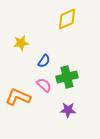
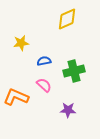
blue semicircle: rotated 136 degrees counterclockwise
green cross: moved 7 px right, 6 px up
orange L-shape: moved 2 px left
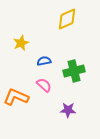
yellow star: rotated 14 degrees counterclockwise
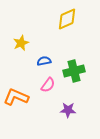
pink semicircle: moved 4 px right; rotated 84 degrees clockwise
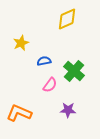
green cross: rotated 35 degrees counterclockwise
pink semicircle: moved 2 px right
orange L-shape: moved 3 px right, 16 px down
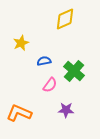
yellow diamond: moved 2 px left
purple star: moved 2 px left
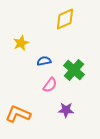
green cross: moved 1 px up
orange L-shape: moved 1 px left, 1 px down
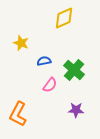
yellow diamond: moved 1 px left, 1 px up
yellow star: rotated 28 degrees counterclockwise
purple star: moved 10 px right
orange L-shape: rotated 85 degrees counterclockwise
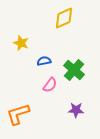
orange L-shape: rotated 45 degrees clockwise
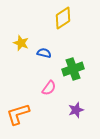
yellow diamond: moved 1 px left; rotated 10 degrees counterclockwise
blue semicircle: moved 8 px up; rotated 24 degrees clockwise
green cross: moved 1 px left, 1 px up; rotated 30 degrees clockwise
pink semicircle: moved 1 px left, 3 px down
purple star: rotated 21 degrees counterclockwise
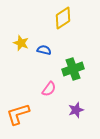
blue semicircle: moved 3 px up
pink semicircle: moved 1 px down
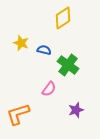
green cross: moved 5 px left, 4 px up; rotated 35 degrees counterclockwise
